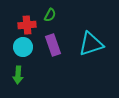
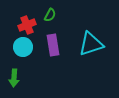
red cross: rotated 18 degrees counterclockwise
purple rectangle: rotated 10 degrees clockwise
green arrow: moved 4 px left, 3 px down
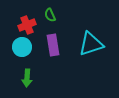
green semicircle: rotated 128 degrees clockwise
cyan circle: moved 1 px left
green arrow: moved 13 px right
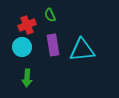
cyan triangle: moved 9 px left, 6 px down; rotated 12 degrees clockwise
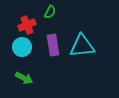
green semicircle: moved 3 px up; rotated 128 degrees counterclockwise
cyan triangle: moved 4 px up
green arrow: moved 3 px left; rotated 66 degrees counterclockwise
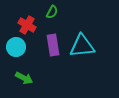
green semicircle: moved 2 px right
red cross: rotated 36 degrees counterclockwise
cyan circle: moved 6 px left
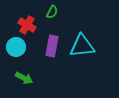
purple rectangle: moved 1 px left, 1 px down; rotated 20 degrees clockwise
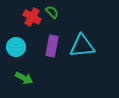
green semicircle: rotated 72 degrees counterclockwise
red cross: moved 5 px right, 8 px up
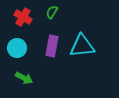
green semicircle: rotated 104 degrees counterclockwise
red cross: moved 9 px left
cyan circle: moved 1 px right, 1 px down
